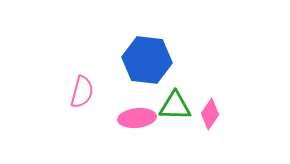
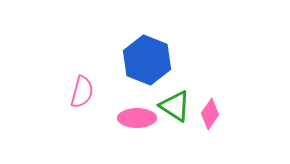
blue hexagon: rotated 15 degrees clockwise
green triangle: rotated 32 degrees clockwise
pink ellipse: rotated 6 degrees clockwise
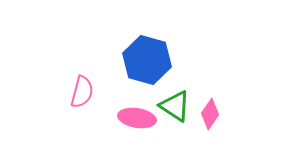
blue hexagon: rotated 6 degrees counterclockwise
pink ellipse: rotated 9 degrees clockwise
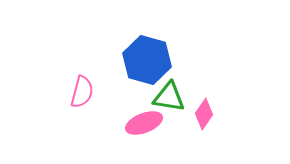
green triangle: moved 6 px left, 9 px up; rotated 24 degrees counterclockwise
pink diamond: moved 6 px left
pink ellipse: moved 7 px right, 5 px down; rotated 30 degrees counterclockwise
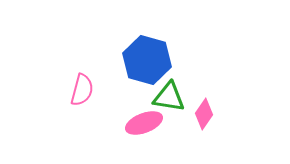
pink semicircle: moved 2 px up
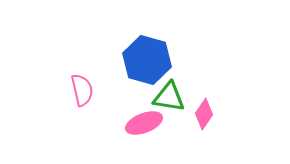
pink semicircle: rotated 28 degrees counterclockwise
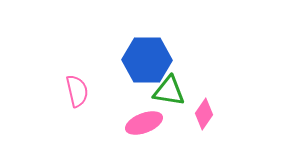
blue hexagon: rotated 15 degrees counterclockwise
pink semicircle: moved 5 px left, 1 px down
green triangle: moved 6 px up
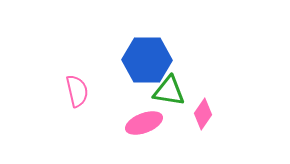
pink diamond: moved 1 px left
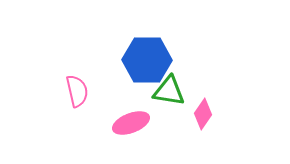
pink ellipse: moved 13 px left
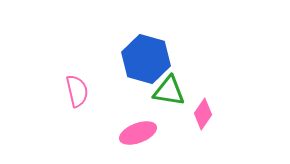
blue hexagon: moved 1 px left, 1 px up; rotated 15 degrees clockwise
pink ellipse: moved 7 px right, 10 px down
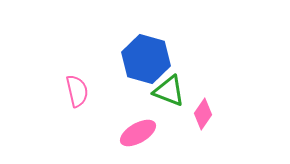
green triangle: rotated 12 degrees clockwise
pink ellipse: rotated 9 degrees counterclockwise
